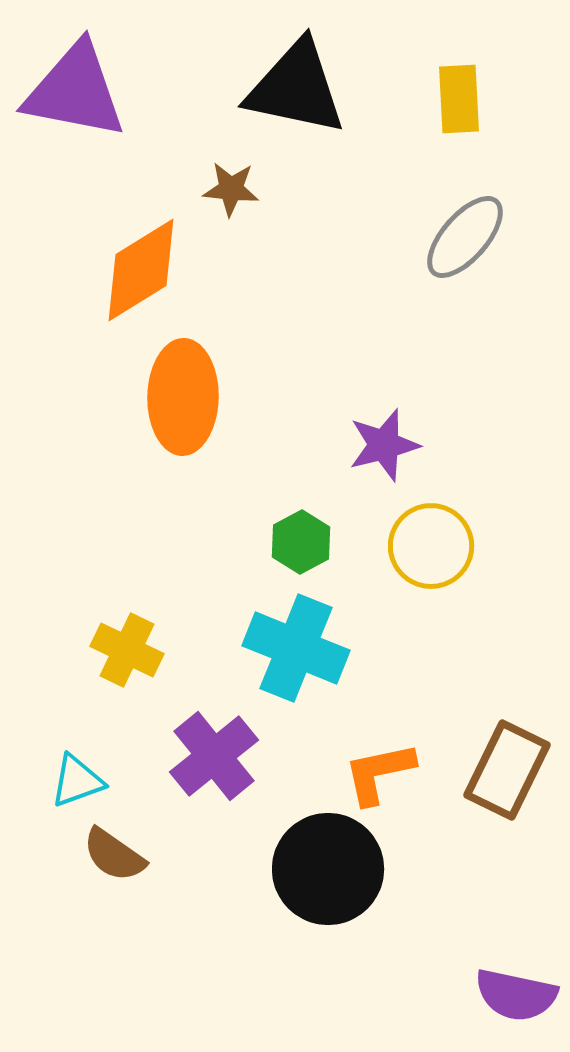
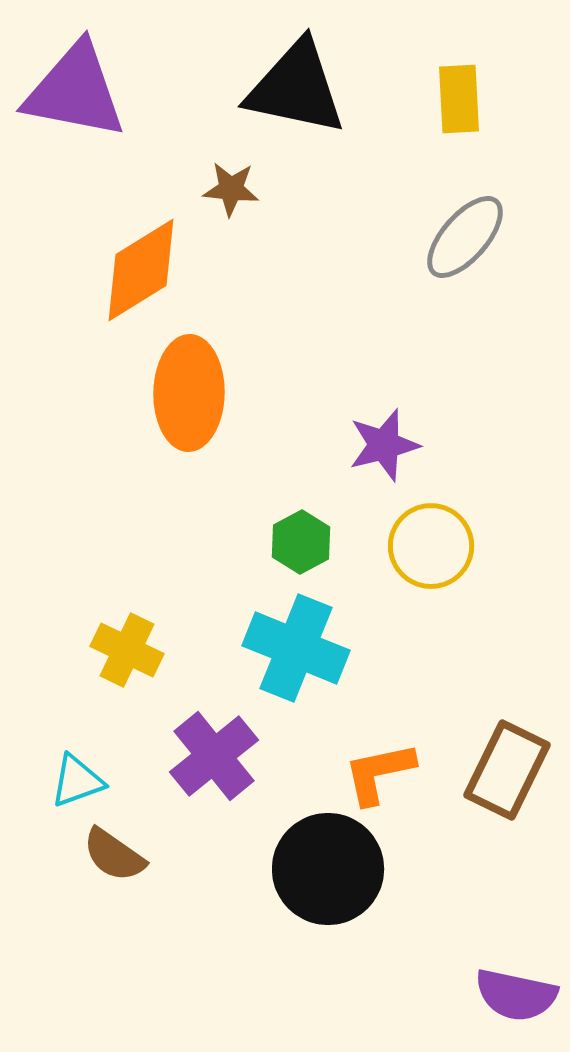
orange ellipse: moved 6 px right, 4 px up
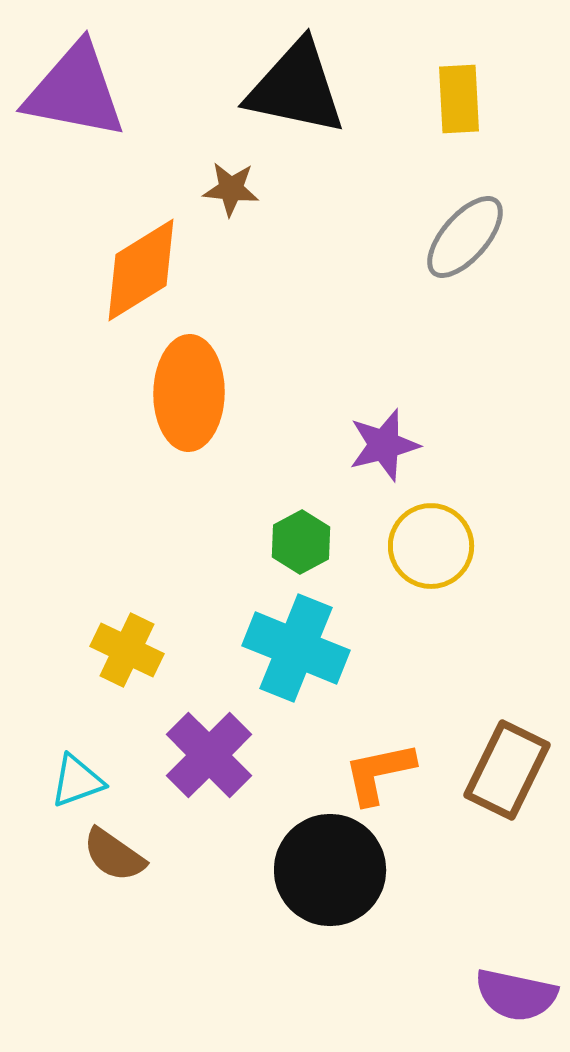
purple cross: moved 5 px left, 1 px up; rotated 6 degrees counterclockwise
black circle: moved 2 px right, 1 px down
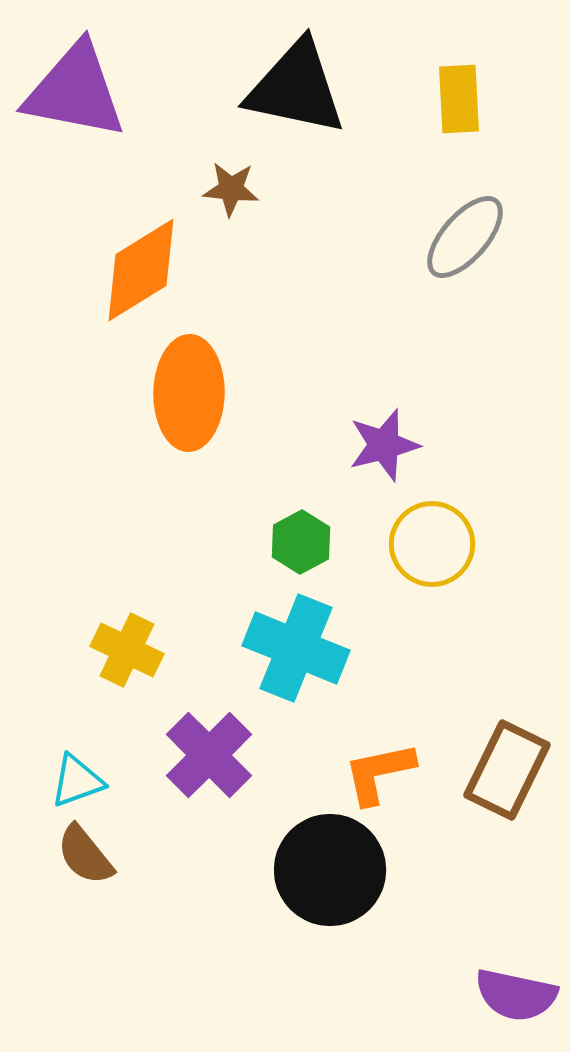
yellow circle: moved 1 px right, 2 px up
brown semicircle: moved 29 px left; rotated 16 degrees clockwise
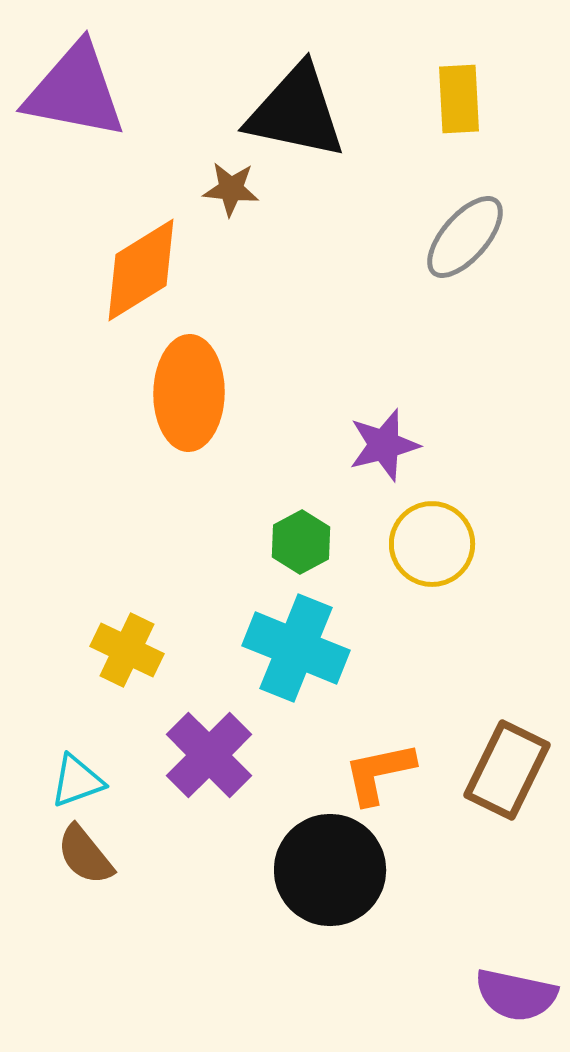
black triangle: moved 24 px down
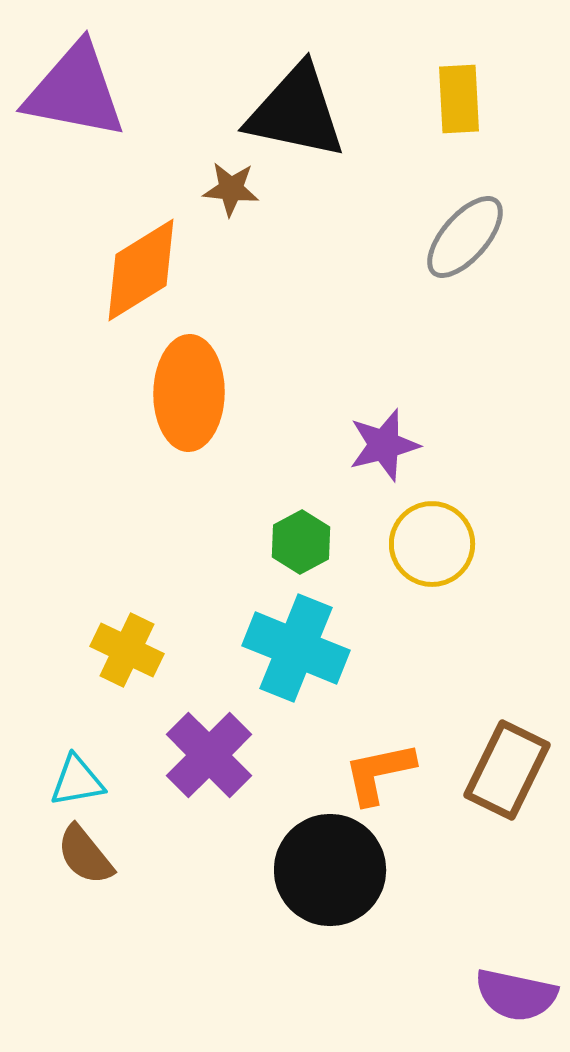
cyan triangle: rotated 10 degrees clockwise
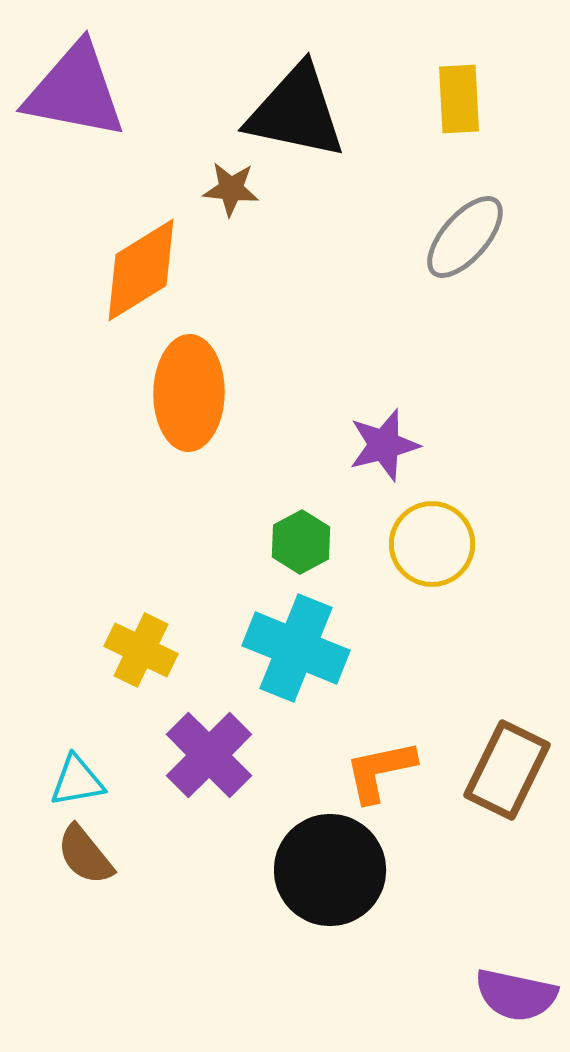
yellow cross: moved 14 px right
orange L-shape: moved 1 px right, 2 px up
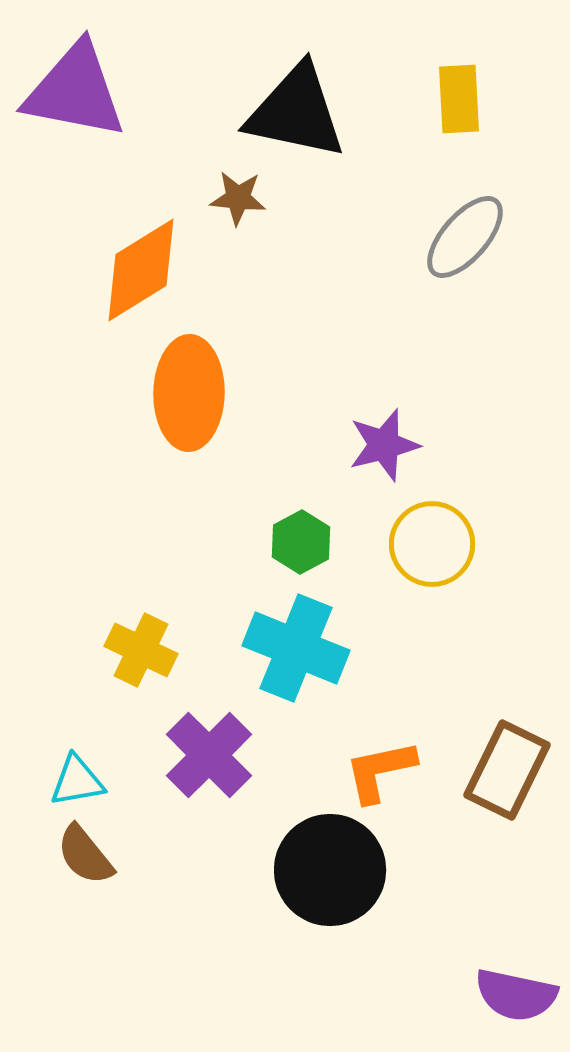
brown star: moved 7 px right, 9 px down
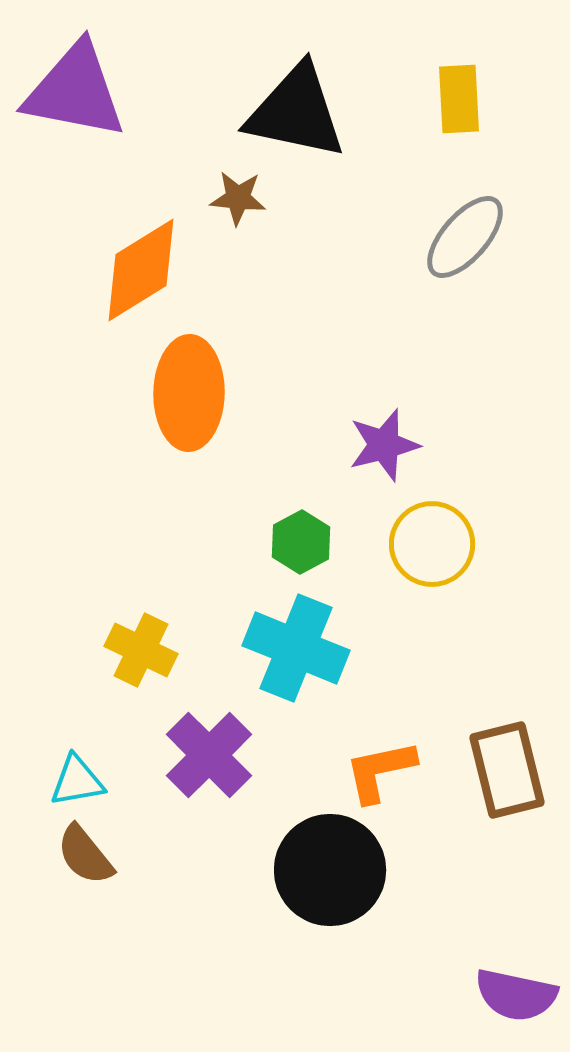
brown rectangle: rotated 40 degrees counterclockwise
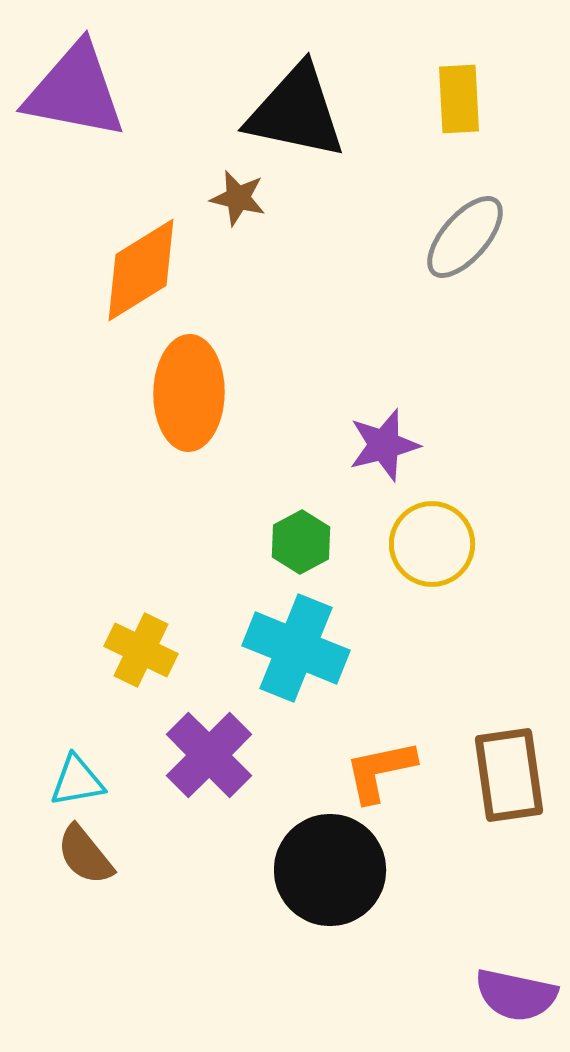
brown star: rotated 8 degrees clockwise
brown rectangle: moved 2 px right, 5 px down; rotated 6 degrees clockwise
